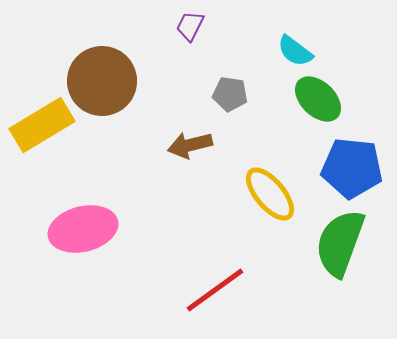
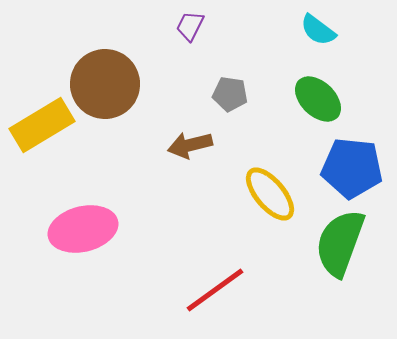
cyan semicircle: moved 23 px right, 21 px up
brown circle: moved 3 px right, 3 px down
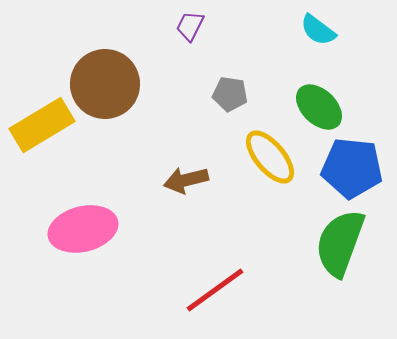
green ellipse: moved 1 px right, 8 px down
brown arrow: moved 4 px left, 35 px down
yellow ellipse: moved 37 px up
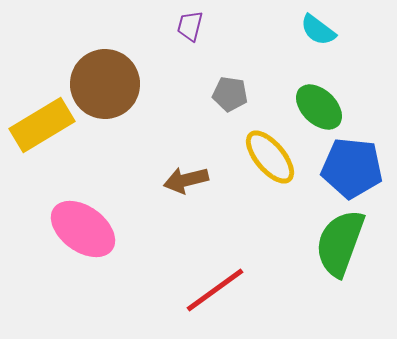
purple trapezoid: rotated 12 degrees counterclockwise
pink ellipse: rotated 50 degrees clockwise
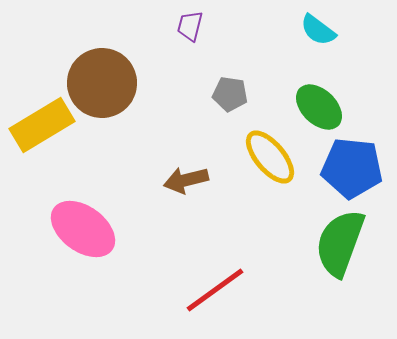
brown circle: moved 3 px left, 1 px up
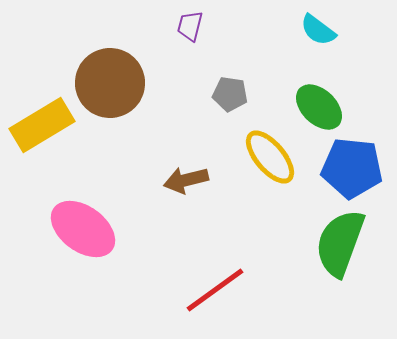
brown circle: moved 8 px right
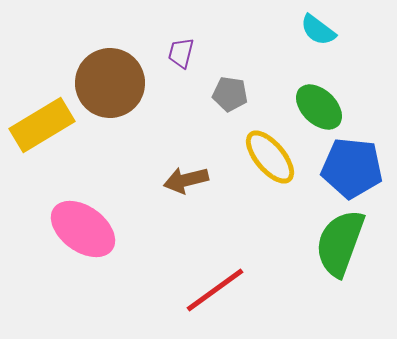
purple trapezoid: moved 9 px left, 27 px down
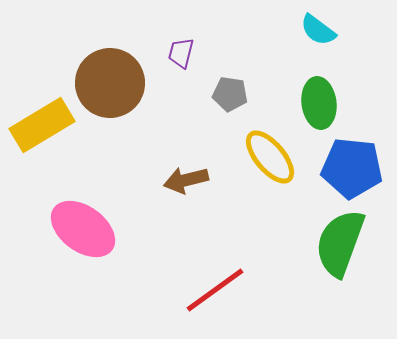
green ellipse: moved 4 px up; rotated 39 degrees clockwise
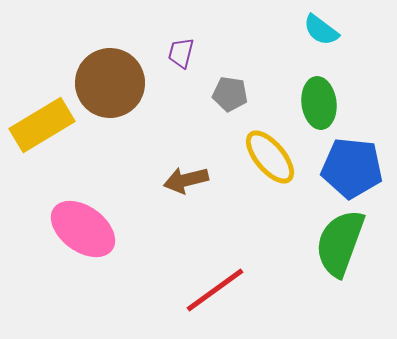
cyan semicircle: moved 3 px right
